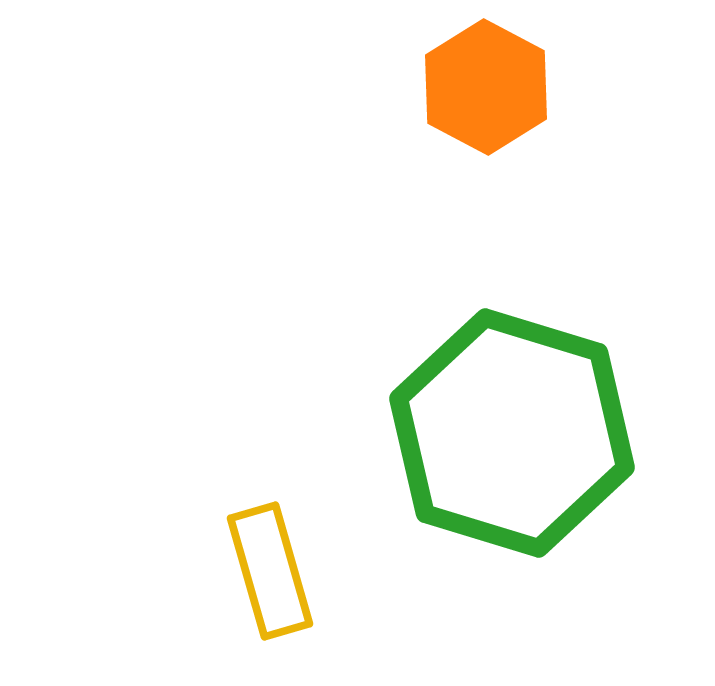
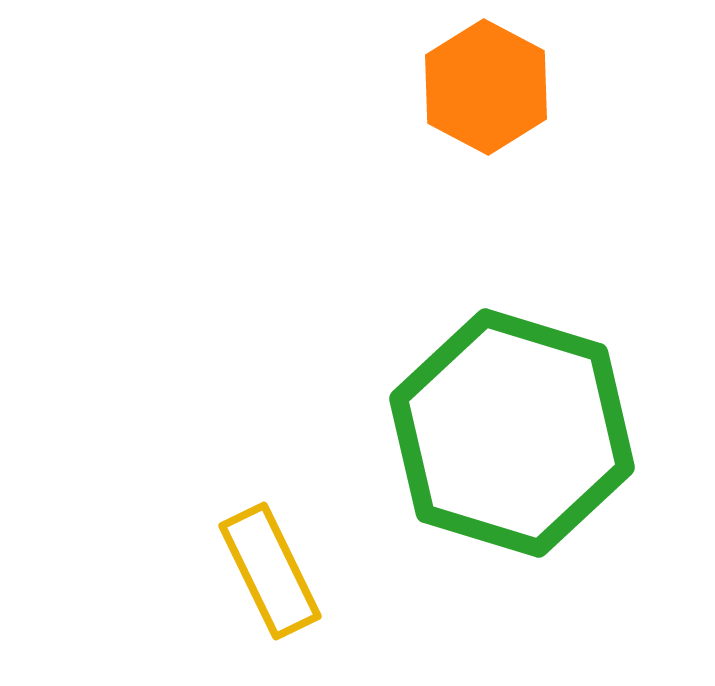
yellow rectangle: rotated 10 degrees counterclockwise
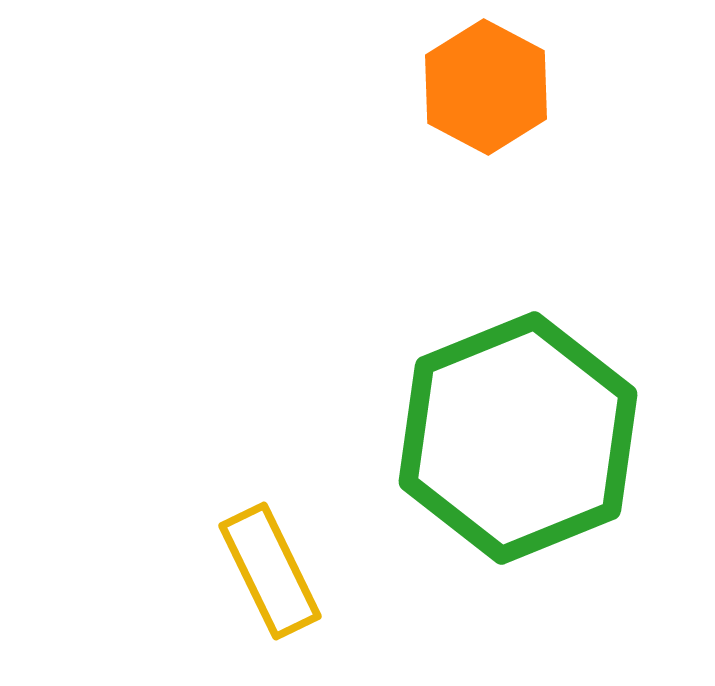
green hexagon: moved 6 px right, 5 px down; rotated 21 degrees clockwise
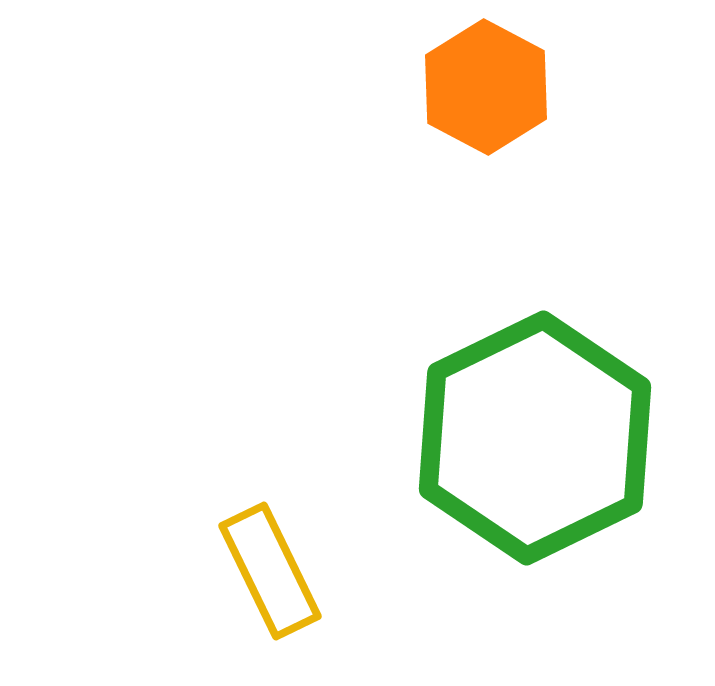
green hexagon: moved 17 px right; rotated 4 degrees counterclockwise
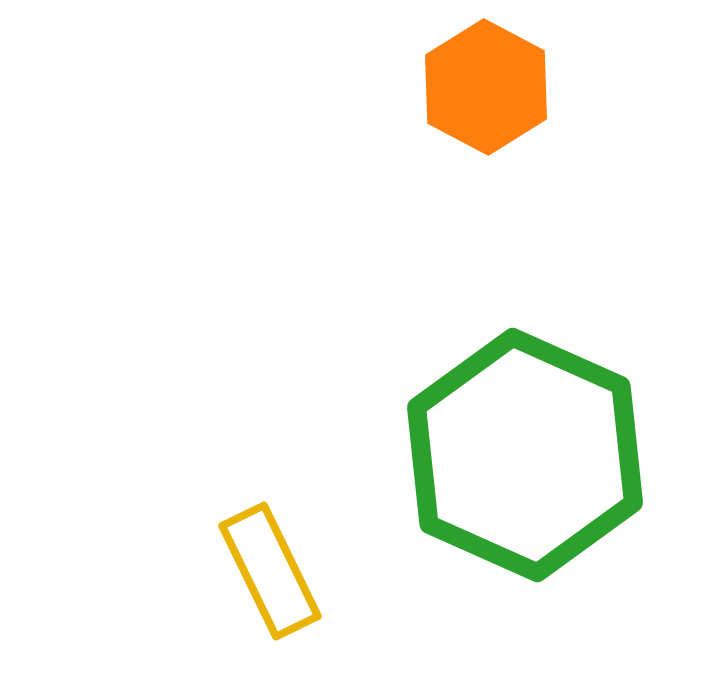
green hexagon: moved 10 px left, 17 px down; rotated 10 degrees counterclockwise
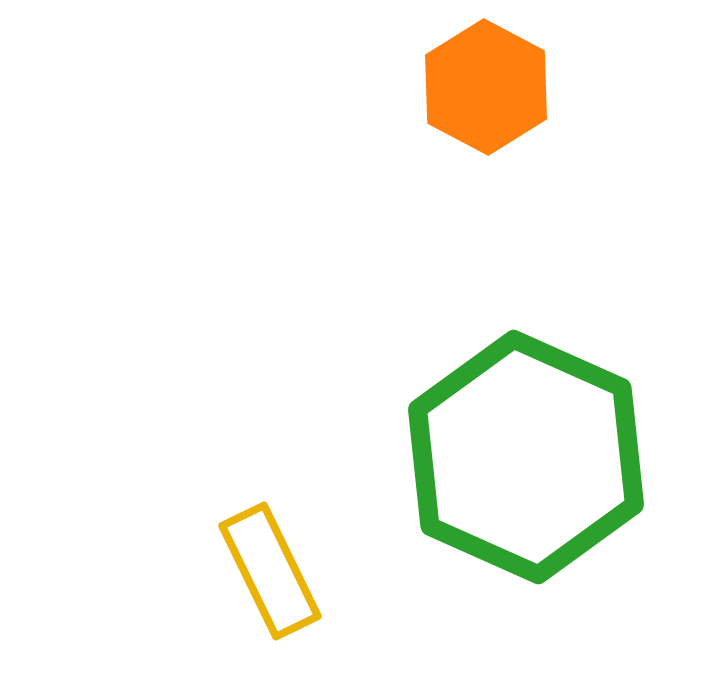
green hexagon: moved 1 px right, 2 px down
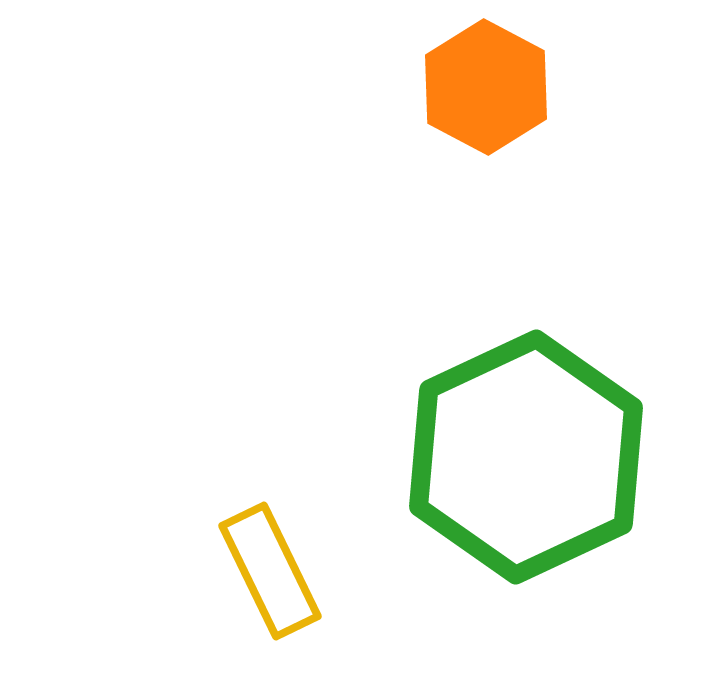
green hexagon: rotated 11 degrees clockwise
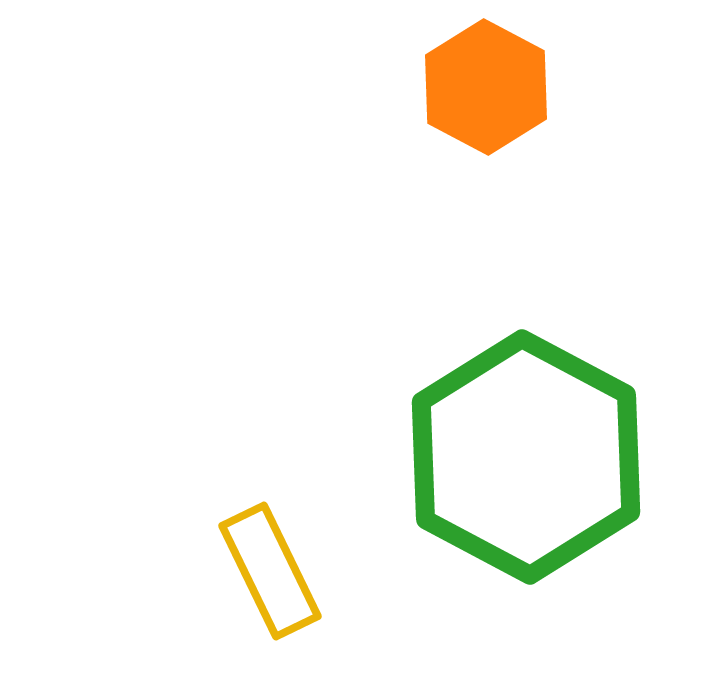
green hexagon: rotated 7 degrees counterclockwise
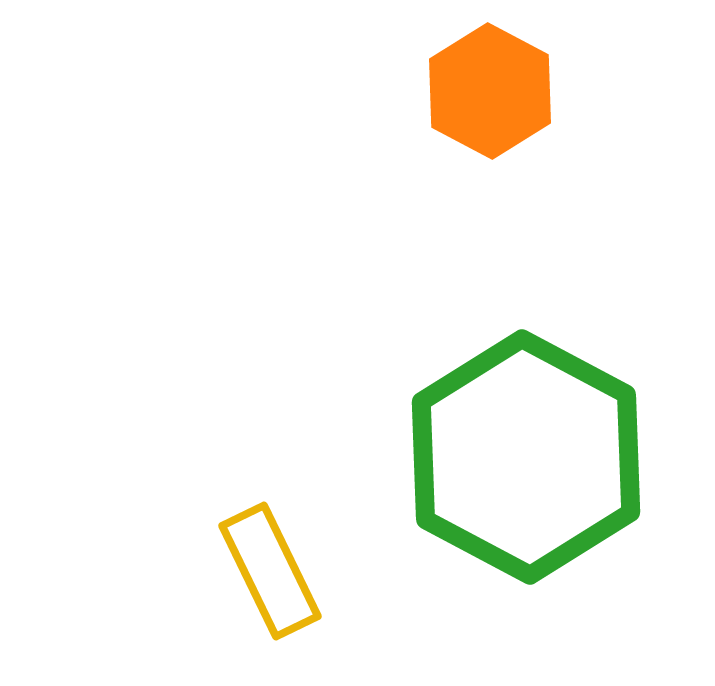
orange hexagon: moved 4 px right, 4 px down
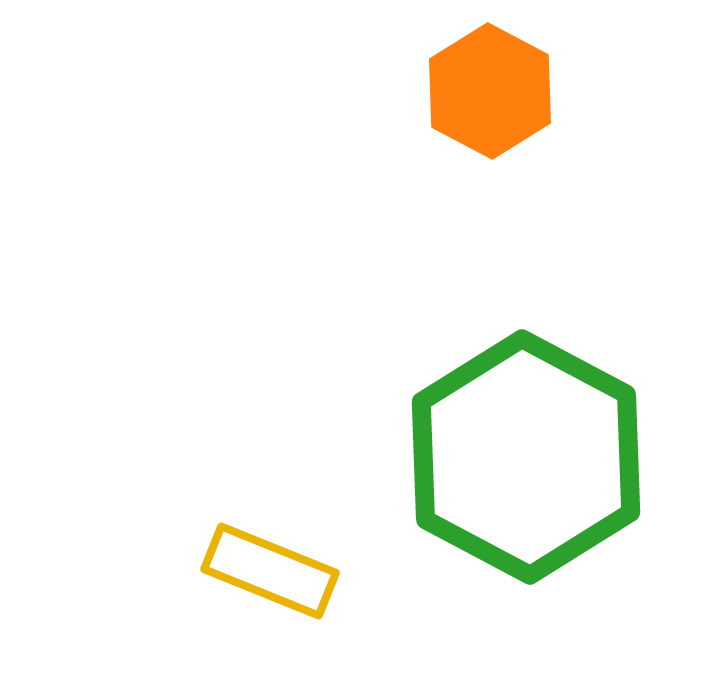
yellow rectangle: rotated 42 degrees counterclockwise
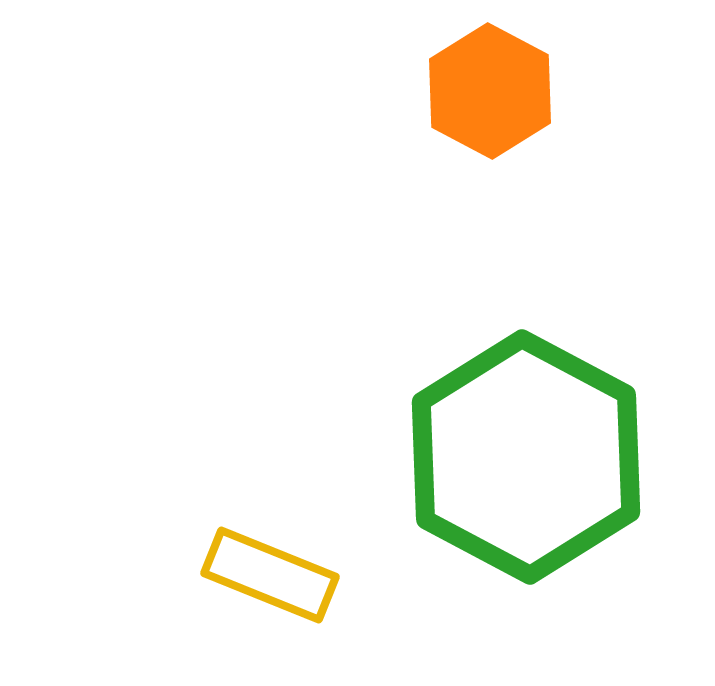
yellow rectangle: moved 4 px down
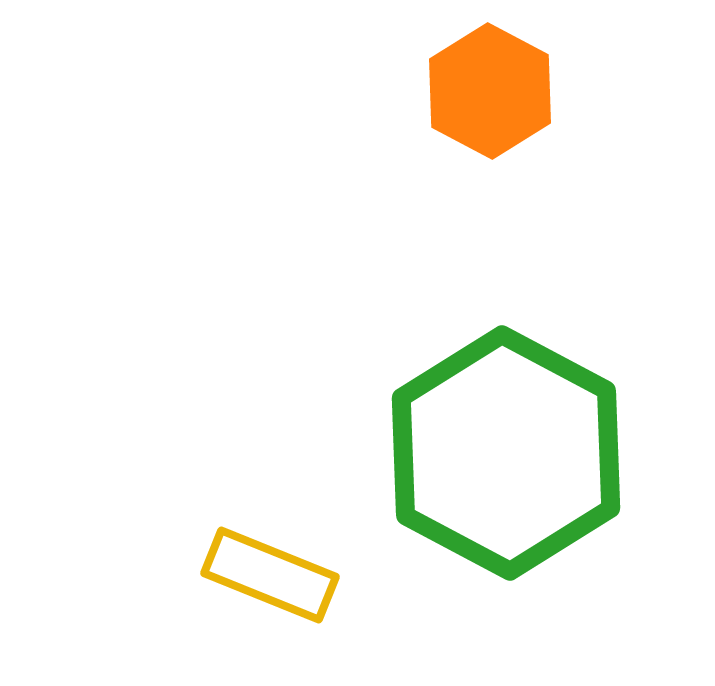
green hexagon: moved 20 px left, 4 px up
